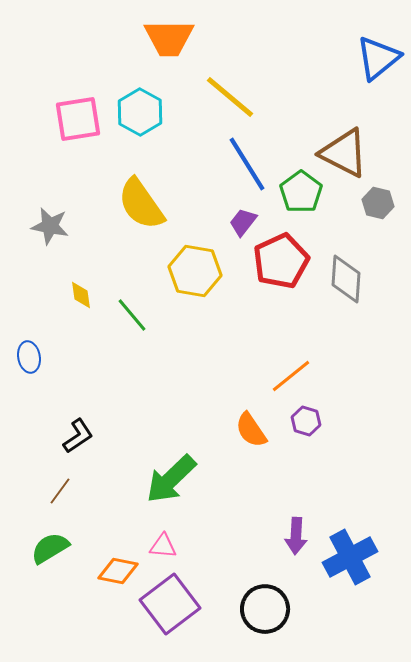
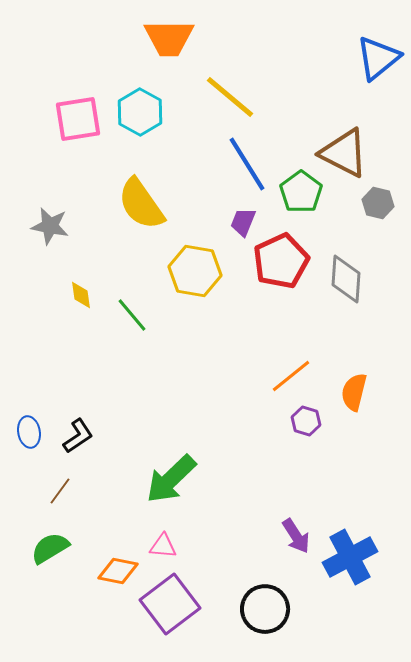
purple trapezoid: rotated 16 degrees counterclockwise
blue ellipse: moved 75 px down
orange semicircle: moved 103 px right, 38 px up; rotated 48 degrees clockwise
purple arrow: rotated 36 degrees counterclockwise
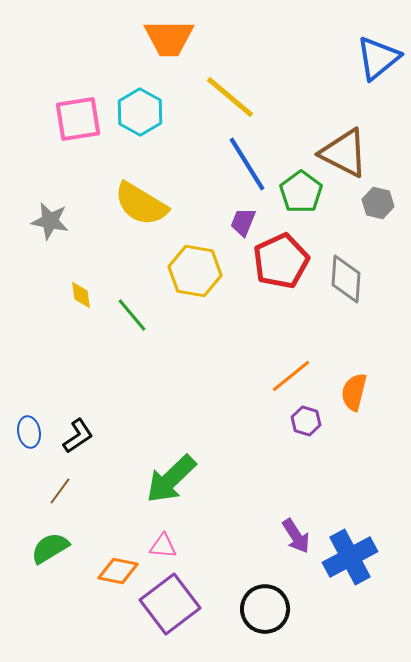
yellow semicircle: rotated 24 degrees counterclockwise
gray star: moved 5 px up
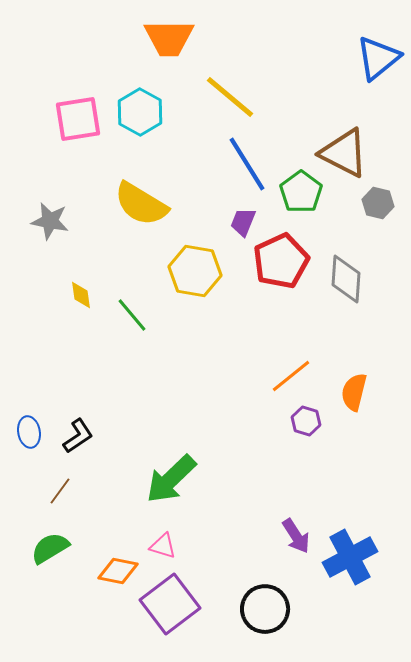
pink triangle: rotated 12 degrees clockwise
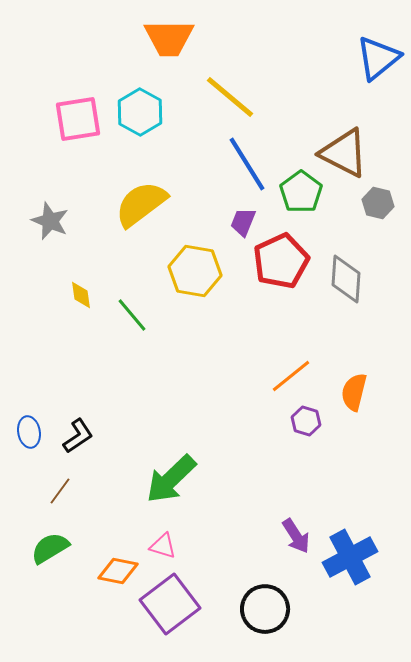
yellow semicircle: rotated 112 degrees clockwise
gray star: rotated 12 degrees clockwise
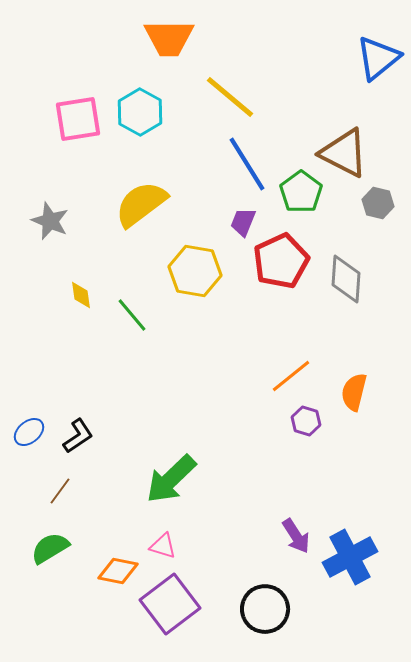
blue ellipse: rotated 60 degrees clockwise
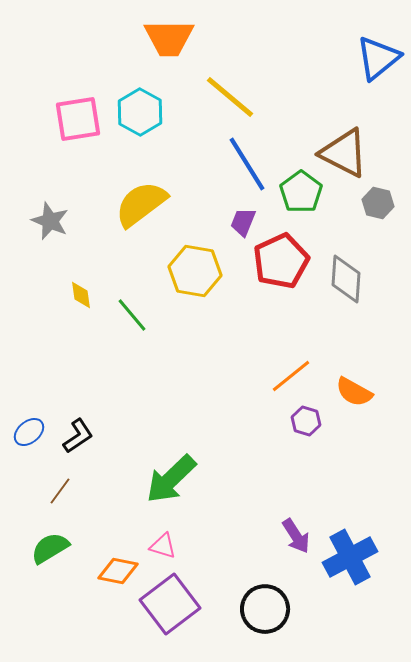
orange semicircle: rotated 75 degrees counterclockwise
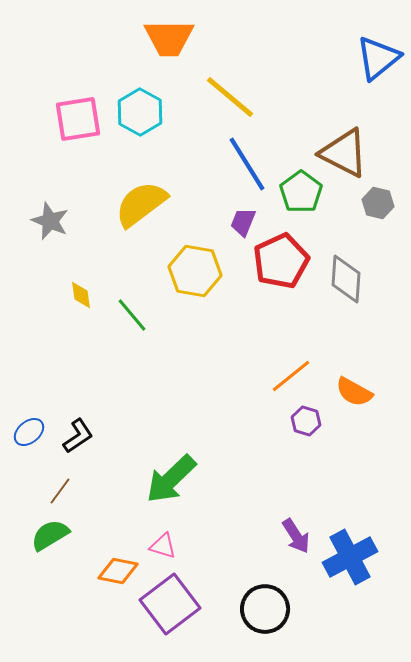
green semicircle: moved 13 px up
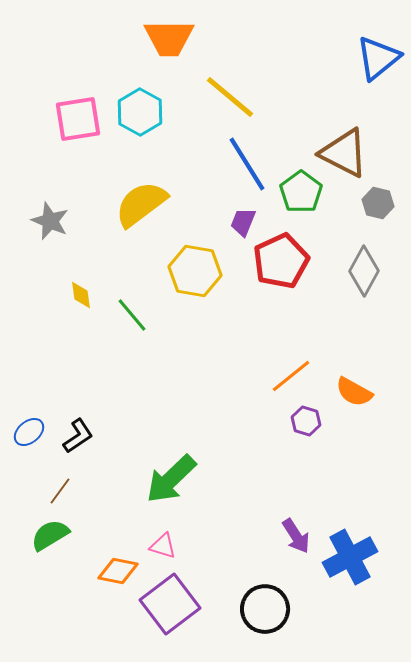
gray diamond: moved 18 px right, 8 px up; rotated 24 degrees clockwise
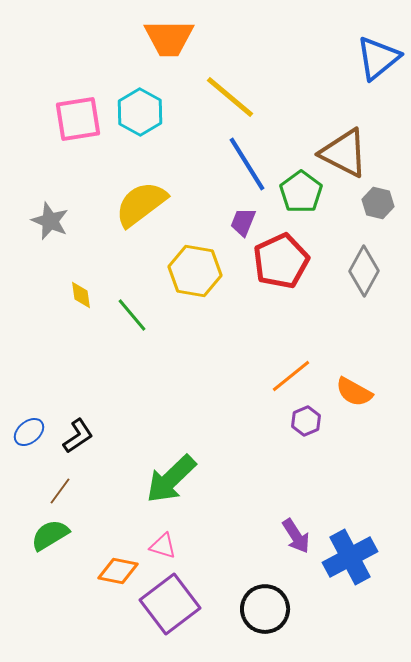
purple hexagon: rotated 20 degrees clockwise
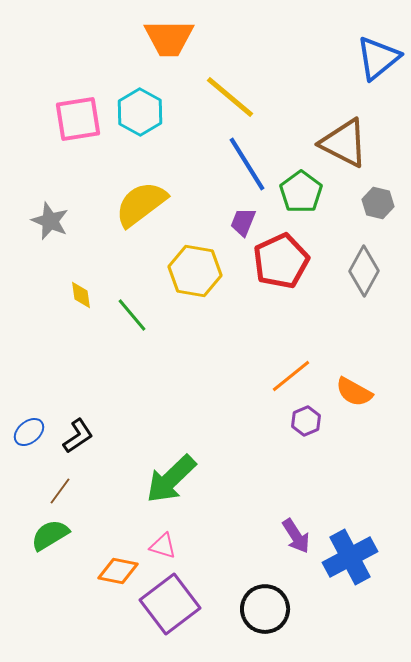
brown triangle: moved 10 px up
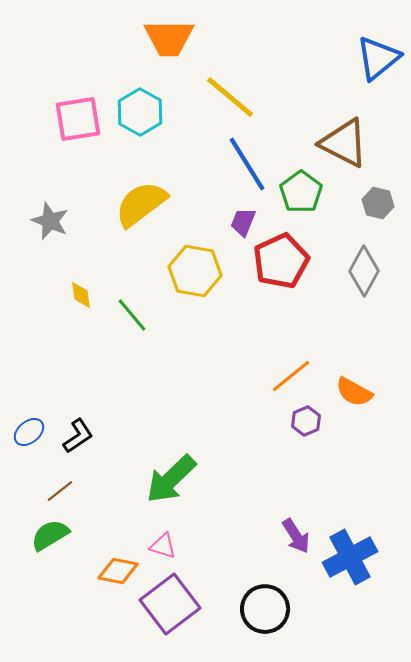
brown line: rotated 16 degrees clockwise
